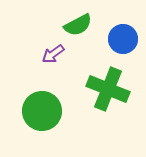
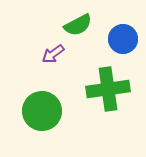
green cross: rotated 30 degrees counterclockwise
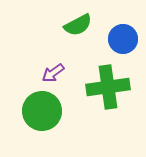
purple arrow: moved 19 px down
green cross: moved 2 px up
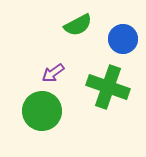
green cross: rotated 27 degrees clockwise
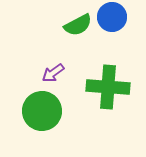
blue circle: moved 11 px left, 22 px up
green cross: rotated 15 degrees counterclockwise
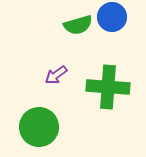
green semicircle: rotated 12 degrees clockwise
purple arrow: moved 3 px right, 2 px down
green circle: moved 3 px left, 16 px down
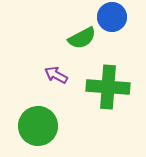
green semicircle: moved 4 px right, 13 px down; rotated 12 degrees counterclockwise
purple arrow: rotated 65 degrees clockwise
green circle: moved 1 px left, 1 px up
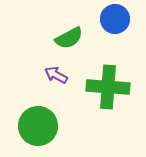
blue circle: moved 3 px right, 2 px down
green semicircle: moved 13 px left
